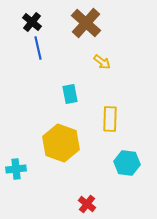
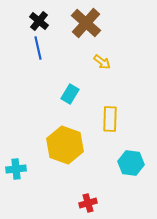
black cross: moved 7 px right, 1 px up
cyan rectangle: rotated 42 degrees clockwise
yellow hexagon: moved 4 px right, 2 px down
cyan hexagon: moved 4 px right
red cross: moved 1 px right, 1 px up; rotated 36 degrees clockwise
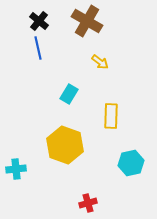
brown cross: moved 1 px right, 2 px up; rotated 12 degrees counterclockwise
yellow arrow: moved 2 px left
cyan rectangle: moved 1 px left
yellow rectangle: moved 1 px right, 3 px up
cyan hexagon: rotated 20 degrees counterclockwise
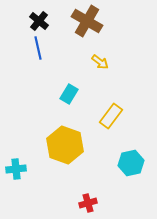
yellow rectangle: rotated 35 degrees clockwise
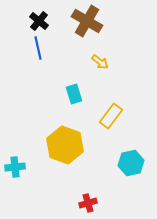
cyan rectangle: moved 5 px right; rotated 48 degrees counterclockwise
cyan cross: moved 1 px left, 2 px up
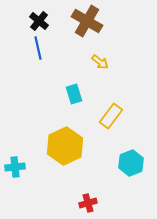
yellow hexagon: moved 1 px down; rotated 15 degrees clockwise
cyan hexagon: rotated 10 degrees counterclockwise
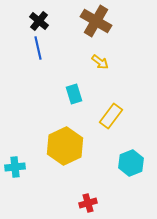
brown cross: moved 9 px right
